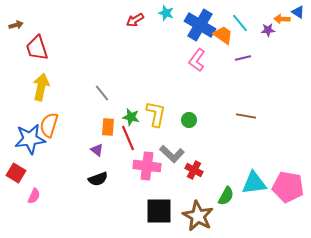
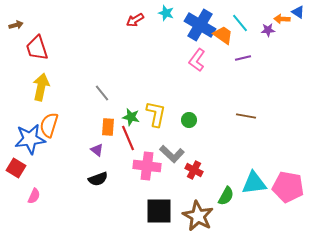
red square: moved 5 px up
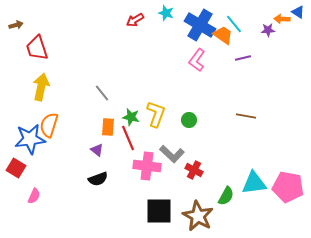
cyan line: moved 6 px left, 1 px down
yellow L-shape: rotated 8 degrees clockwise
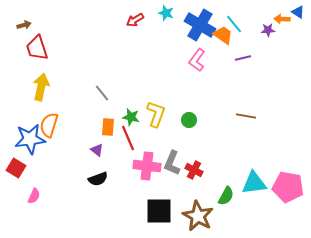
brown arrow: moved 8 px right
gray L-shape: moved 9 px down; rotated 70 degrees clockwise
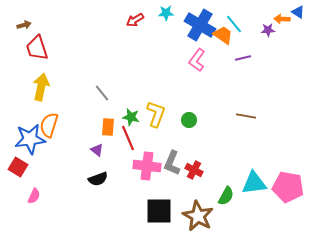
cyan star: rotated 21 degrees counterclockwise
red square: moved 2 px right, 1 px up
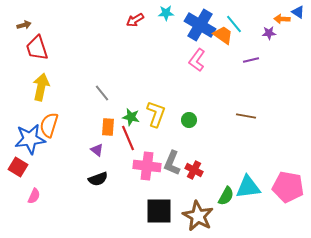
purple star: moved 1 px right, 3 px down
purple line: moved 8 px right, 2 px down
cyan triangle: moved 6 px left, 4 px down
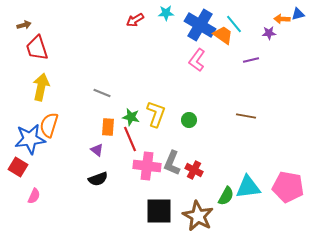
blue triangle: moved 2 px down; rotated 48 degrees counterclockwise
gray line: rotated 30 degrees counterclockwise
red line: moved 2 px right, 1 px down
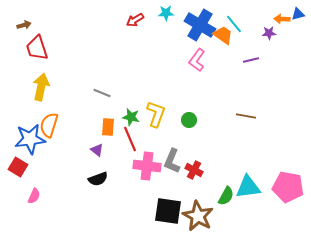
gray L-shape: moved 2 px up
black square: moved 9 px right; rotated 8 degrees clockwise
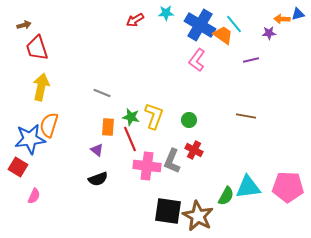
yellow L-shape: moved 2 px left, 2 px down
red cross: moved 20 px up
pink pentagon: rotated 8 degrees counterclockwise
